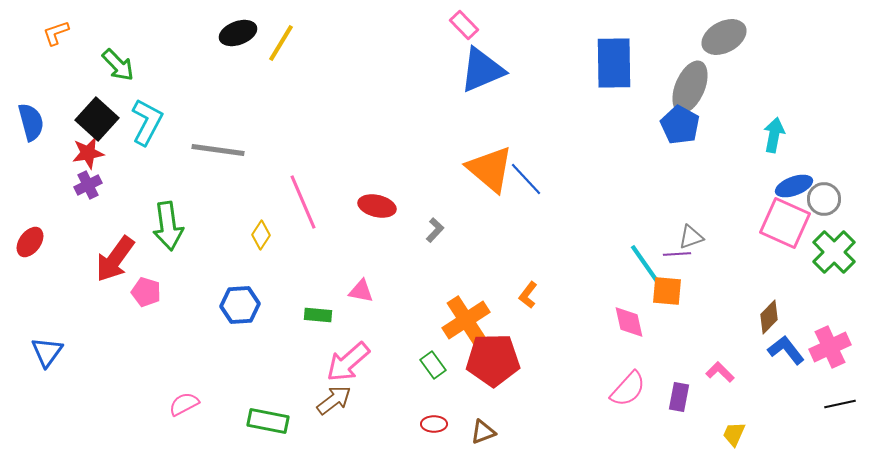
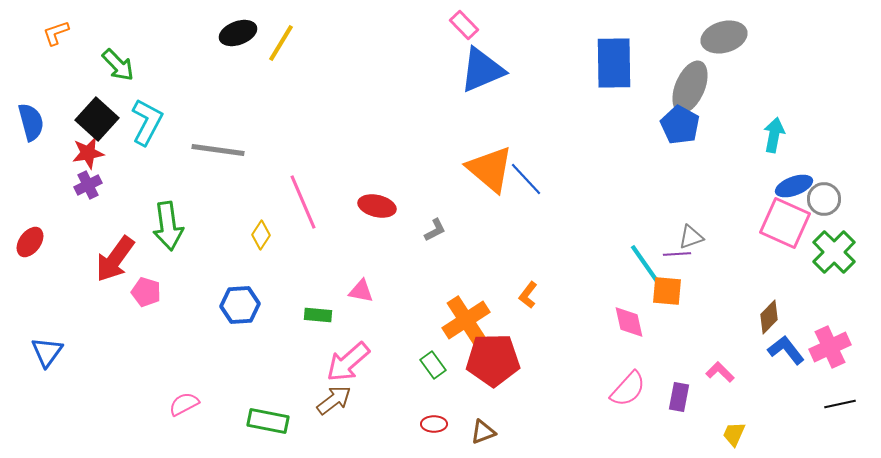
gray ellipse at (724, 37): rotated 12 degrees clockwise
gray L-shape at (435, 230): rotated 20 degrees clockwise
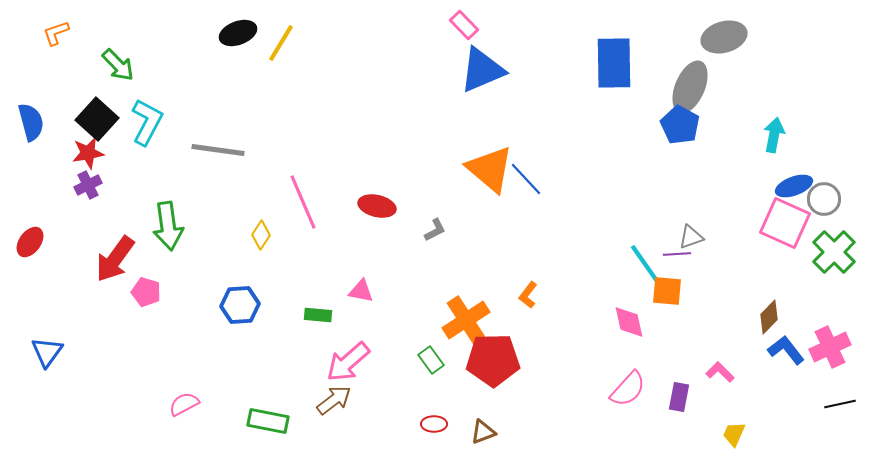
green rectangle at (433, 365): moved 2 px left, 5 px up
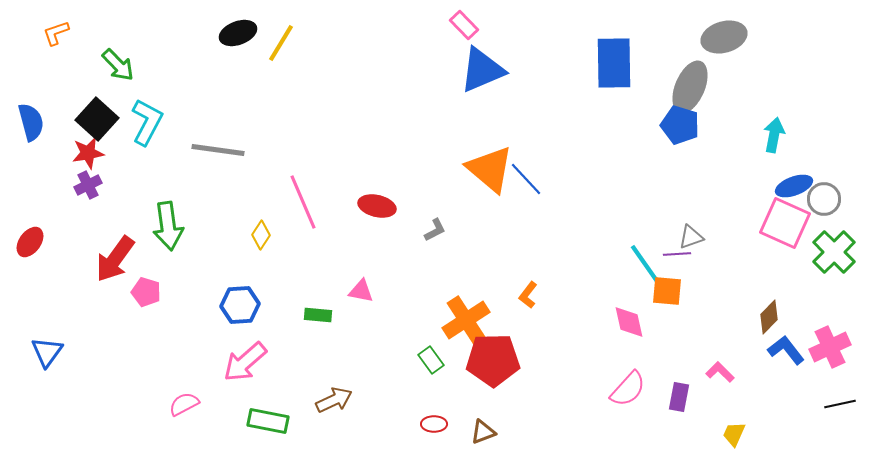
blue pentagon at (680, 125): rotated 12 degrees counterclockwise
pink arrow at (348, 362): moved 103 px left
brown arrow at (334, 400): rotated 12 degrees clockwise
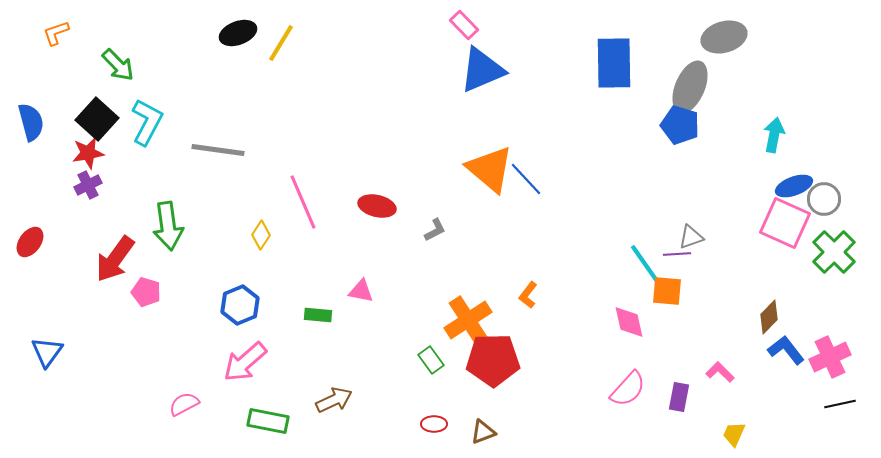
blue hexagon at (240, 305): rotated 18 degrees counterclockwise
orange cross at (466, 320): moved 2 px right
pink cross at (830, 347): moved 10 px down
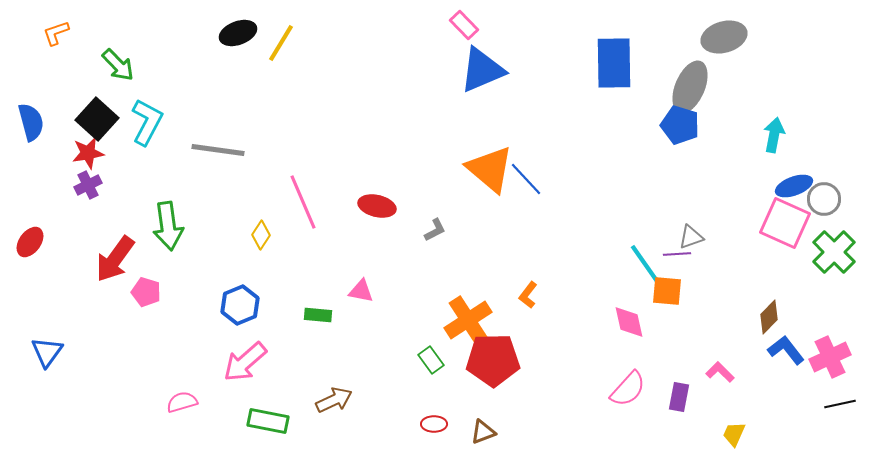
pink semicircle at (184, 404): moved 2 px left, 2 px up; rotated 12 degrees clockwise
